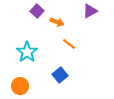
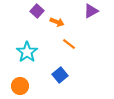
purple triangle: moved 1 px right
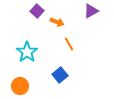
orange line: rotated 24 degrees clockwise
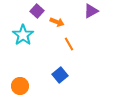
cyan star: moved 4 px left, 17 px up
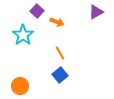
purple triangle: moved 5 px right, 1 px down
orange line: moved 9 px left, 9 px down
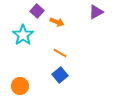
orange line: rotated 32 degrees counterclockwise
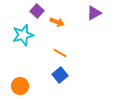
purple triangle: moved 2 px left, 1 px down
cyan star: rotated 20 degrees clockwise
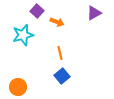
orange line: rotated 48 degrees clockwise
blue square: moved 2 px right, 1 px down
orange circle: moved 2 px left, 1 px down
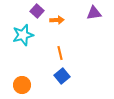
purple triangle: rotated 21 degrees clockwise
orange arrow: moved 2 px up; rotated 24 degrees counterclockwise
orange circle: moved 4 px right, 2 px up
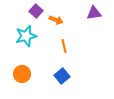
purple square: moved 1 px left
orange arrow: moved 1 px left; rotated 24 degrees clockwise
cyan star: moved 3 px right, 1 px down
orange line: moved 4 px right, 7 px up
orange circle: moved 11 px up
